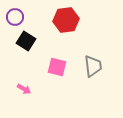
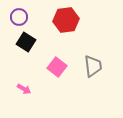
purple circle: moved 4 px right
black square: moved 1 px down
pink square: rotated 24 degrees clockwise
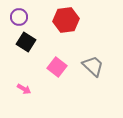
gray trapezoid: rotated 40 degrees counterclockwise
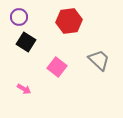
red hexagon: moved 3 px right, 1 px down
gray trapezoid: moved 6 px right, 6 px up
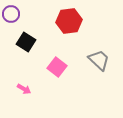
purple circle: moved 8 px left, 3 px up
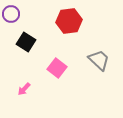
pink square: moved 1 px down
pink arrow: rotated 104 degrees clockwise
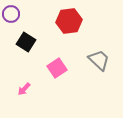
pink square: rotated 18 degrees clockwise
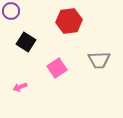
purple circle: moved 3 px up
gray trapezoid: rotated 135 degrees clockwise
pink arrow: moved 4 px left, 2 px up; rotated 24 degrees clockwise
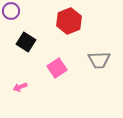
red hexagon: rotated 15 degrees counterclockwise
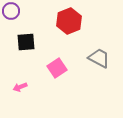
black square: rotated 36 degrees counterclockwise
gray trapezoid: moved 2 px up; rotated 150 degrees counterclockwise
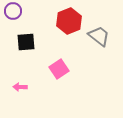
purple circle: moved 2 px right
gray trapezoid: moved 22 px up; rotated 10 degrees clockwise
pink square: moved 2 px right, 1 px down
pink arrow: rotated 24 degrees clockwise
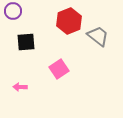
gray trapezoid: moved 1 px left
